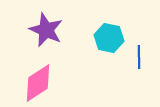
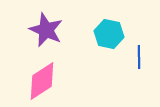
cyan hexagon: moved 4 px up
pink diamond: moved 4 px right, 2 px up
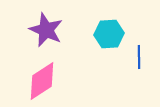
cyan hexagon: rotated 16 degrees counterclockwise
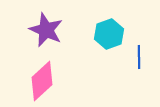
cyan hexagon: rotated 16 degrees counterclockwise
pink diamond: rotated 9 degrees counterclockwise
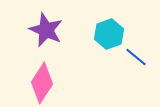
blue line: moved 3 px left; rotated 50 degrees counterclockwise
pink diamond: moved 2 px down; rotated 15 degrees counterclockwise
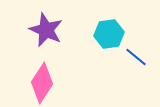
cyan hexagon: rotated 12 degrees clockwise
